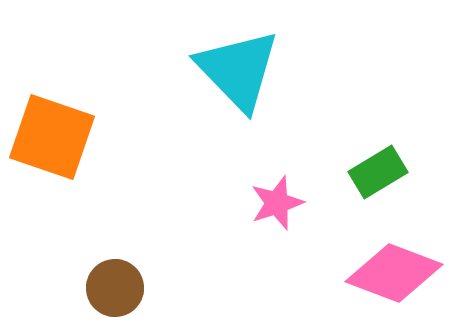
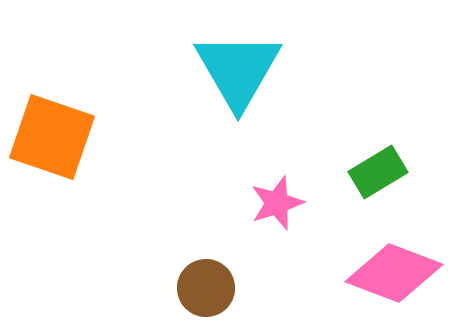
cyan triangle: rotated 14 degrees clockwise
brown circle: moved 91 px right
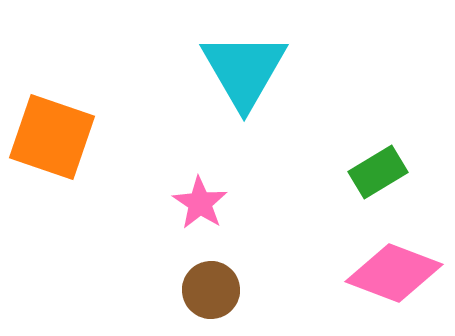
cyan triangle: moved 6 px right
pink star: moved 77 px left; rotated 20 degrees counterclockwise
brown circle: moved 5 px right, 2 px down
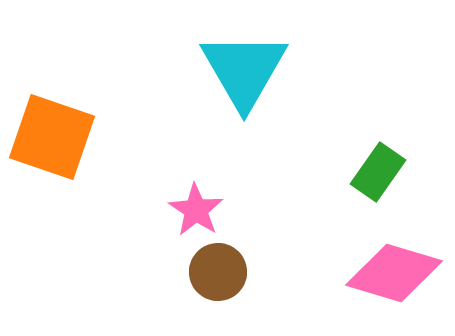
green rectangle: rotated 24 degrees counterclockwise
pink star: moved 4 px left, 7 px down
pink diamond: rotated 4 degrees counterclockwise
brown circle: moved 7 px right, 18 px up
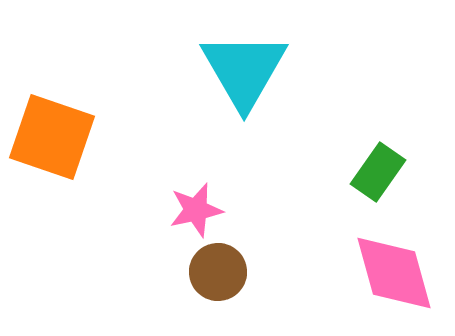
pink star: rotated 26 degrees clockwise
pink diamond: rotated 58 degrees clockwise
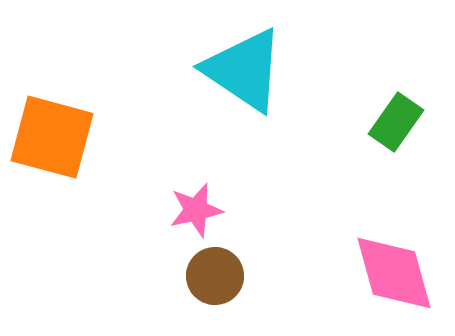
cyan triangle: rotated 26 degrees counterclockwise
orange square: rotated 4 degrees counterclockwise
green rectangle: moved 18 px right, 50 px up
brown circle: moved 3 px left, 4 px down
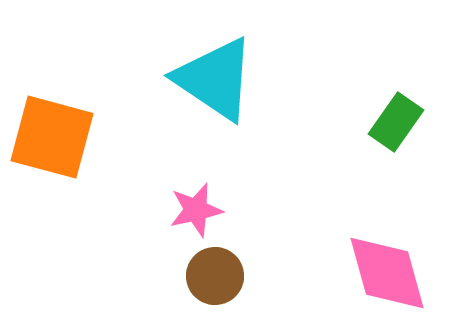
cyan triangle: moved 29 px left, 9 px down
pink diamond: moved 7 px left
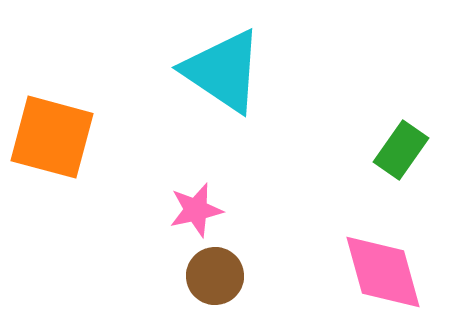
cyan triangle: moved 8 px right, 8 px up
green rectangle: moved 5 px right, 28 px down
pink diamond: moved 4 px left, 1 px up
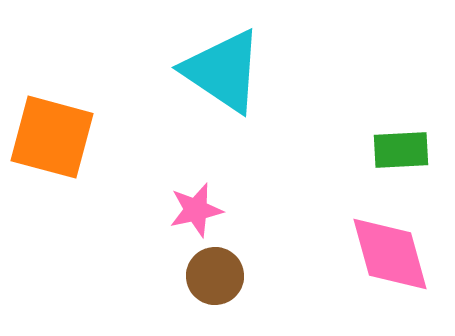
green rectangle: rotated 52 degrees clockwise
pink diamond: moved 7 px right, 18 px up
